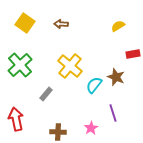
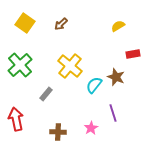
brown arrow: rotated 48 degrees counterclockwise
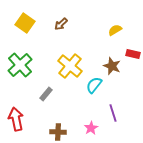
yellow semicircle: moved 3 px left, 4 px down
red rectangle: rotated 24 degrees clockwise
brown star: moved 4 px left, 11 px up
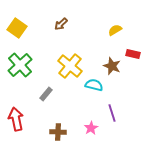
yellow square: moved 8 px left, 5 px down
cyan semicircle: rotated 66 degrees clockwise
purple line: moved 1 px left
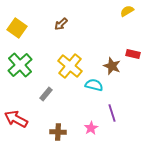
yellow semicircle: moved 12 px right, 19 px up
red arrow: rotated 50 degrees counterclockwise
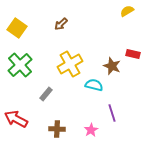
yellow cross: moved 2 px up; rotated 20 degrees clockwise
pink star: moved 2 px down
brown cross: moved 1 px left, 3 px up
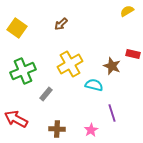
green cross: moved 3 px right, 6 px down; rotated 20 degrees clockwise
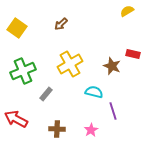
cyan semicircle: moved 7 px down
purple line: moved 1 px right, 2 px up
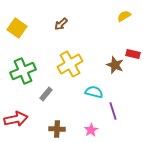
yellow semicircle: moved 3 px left, 5 px down
brown star: moved 3 px right, 1 px up
red arrow: rotated 140 degrees clockwise
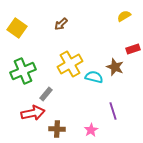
red rectangle: moved 5 px up; rotated 32 degrees counterclockwise
brown star: moved 2 px down
cyan semicircle: moved 15 px up
red arrow: moved 17 px right, 6 px up
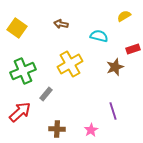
brown arrow: rotated 56 degrees clockwise
brown star: rotated 30 degrees clockwise
cyan semicircle: moved 5 px right, 41 px up
red arrow: moved 13 px left, 1 px up; rotated 30 degrees counterclockwise
